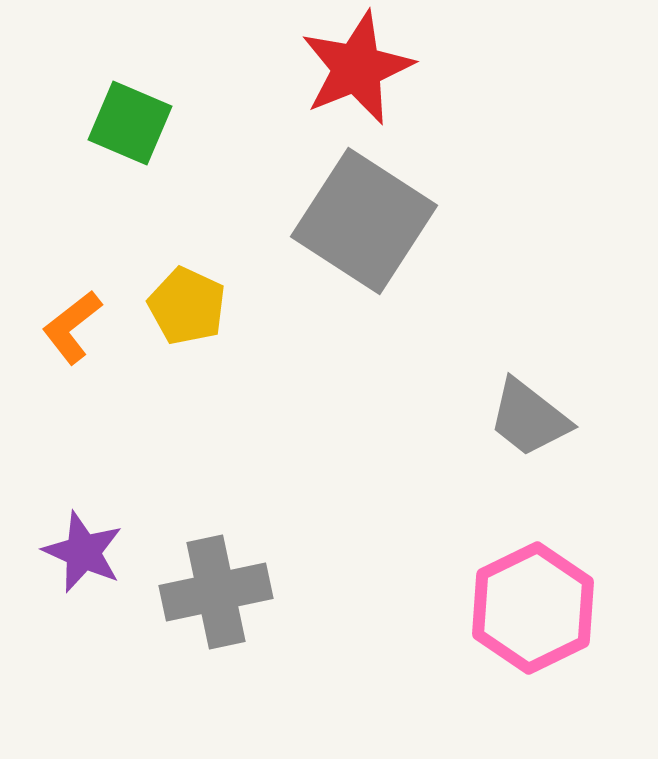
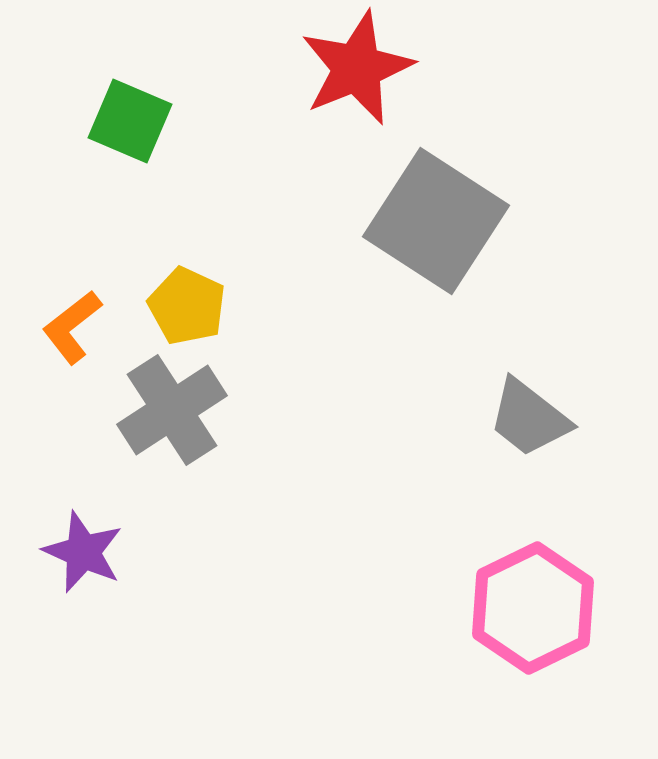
green square: moved 2 px up
gray square: moved 72 px right
gray cross: moved 44 px left, 182 px up; rotated 21 degrees counterclockwise
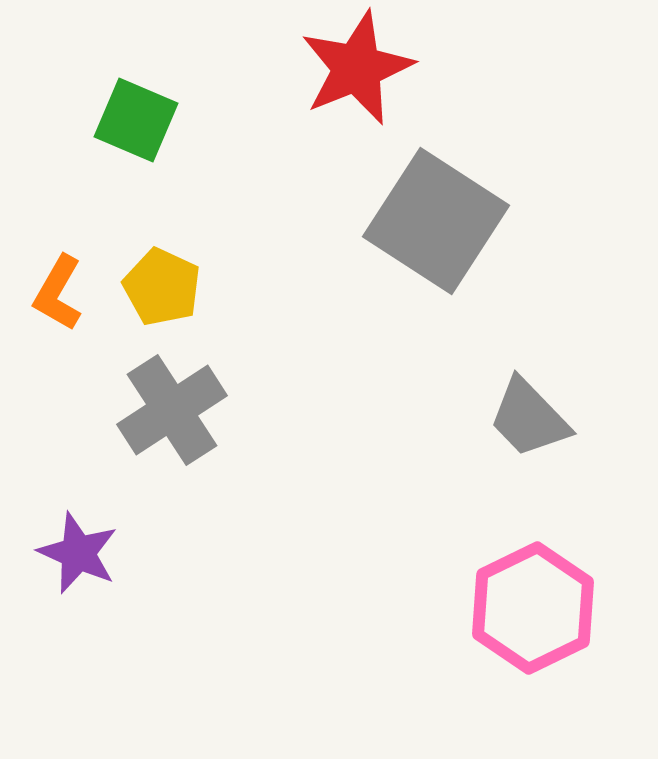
green square: moved 6 px right, 1 px up
yellow pentagon: moved 25 px left, 19 px up
orange L-shape: moved 14 px left, 34 px up; rotated 22 degrees counterclockwise
gray trapezoid: rotated 8 degrees clockwise
purple star: moved 5 px left, 1 px down
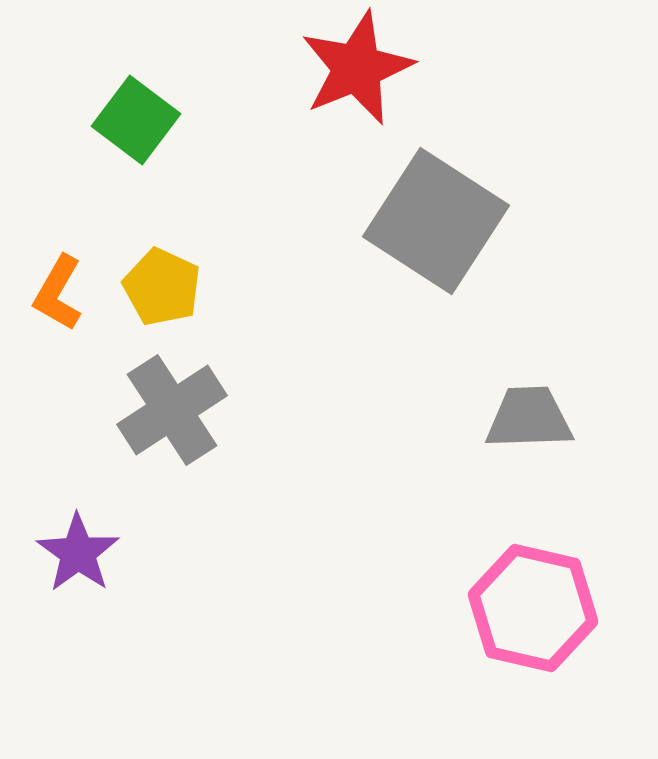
green square: rotated 14 degrees clockwise
gray trapezoid: rotated 132 degrees clockwise
purple star: rotated 12 degrees clockwise
pink hexagon: rotated 21 degrees counterclockwise
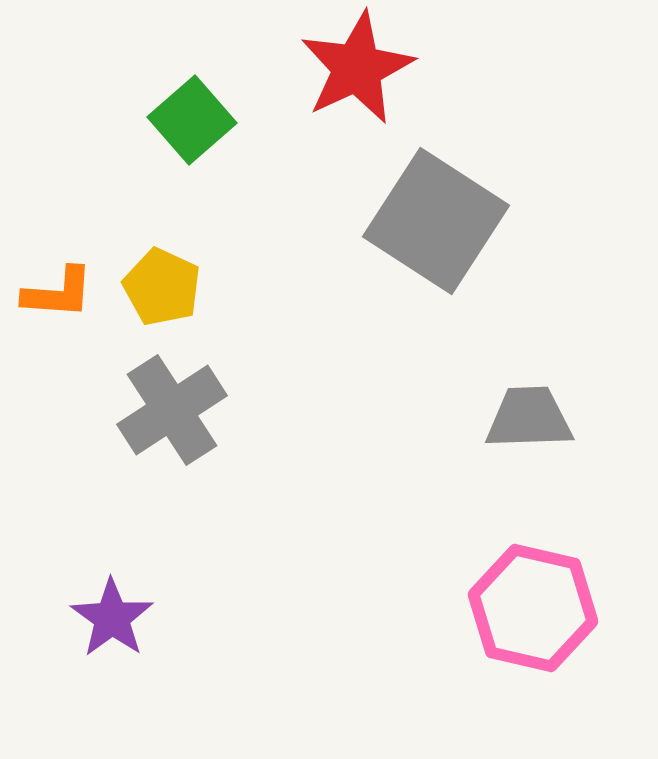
red star: rotated 3 degrees counterclockwise
green square: moved 56 px right; rotated 12 degrees clockwise
orange L-shape: rotated 116 degrees counterclockwise
purple star: moved 34 px right, 65 px down
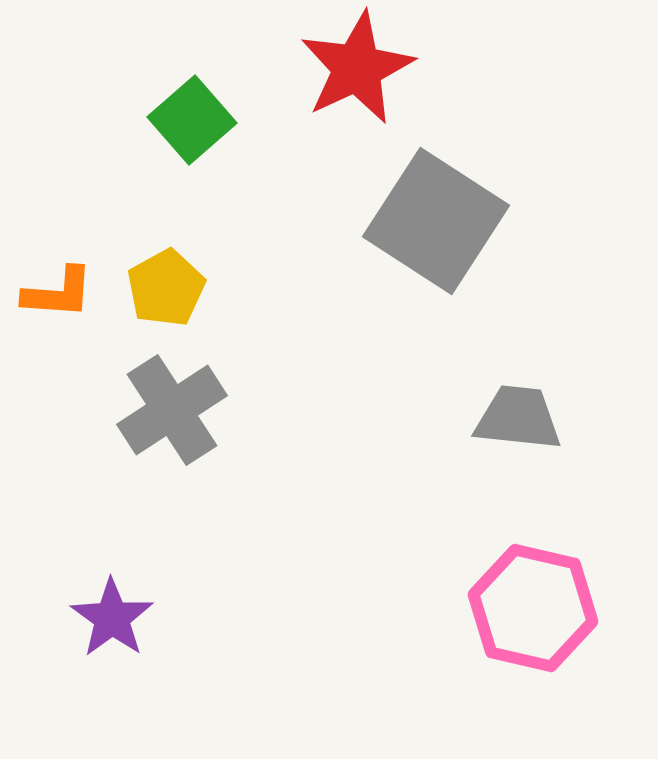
yellow pentagon: moved 4 px right, 1 px down; rotated 18 degrees clockwise
gray trapezoid: moved 11 px left; rotated 8 degrees clockwise
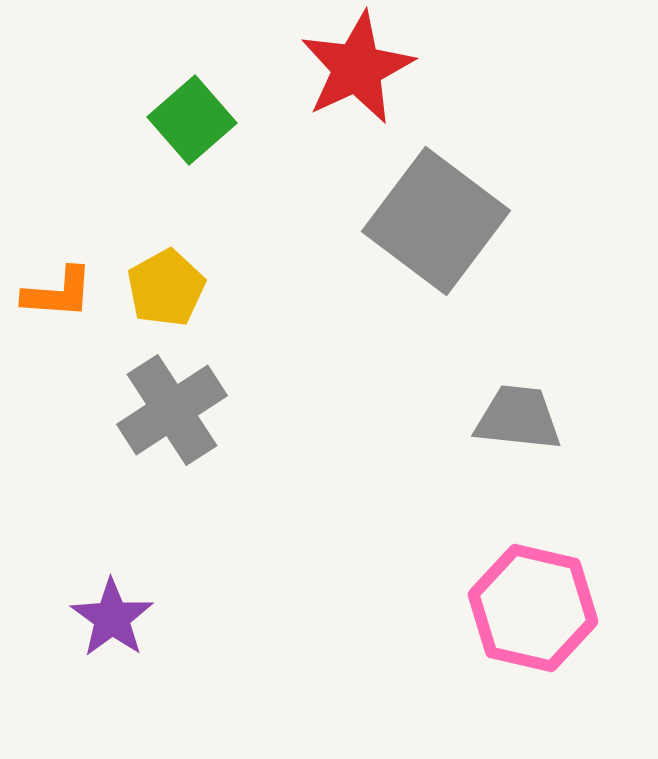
gray square: rotated 4 degrees clockwise
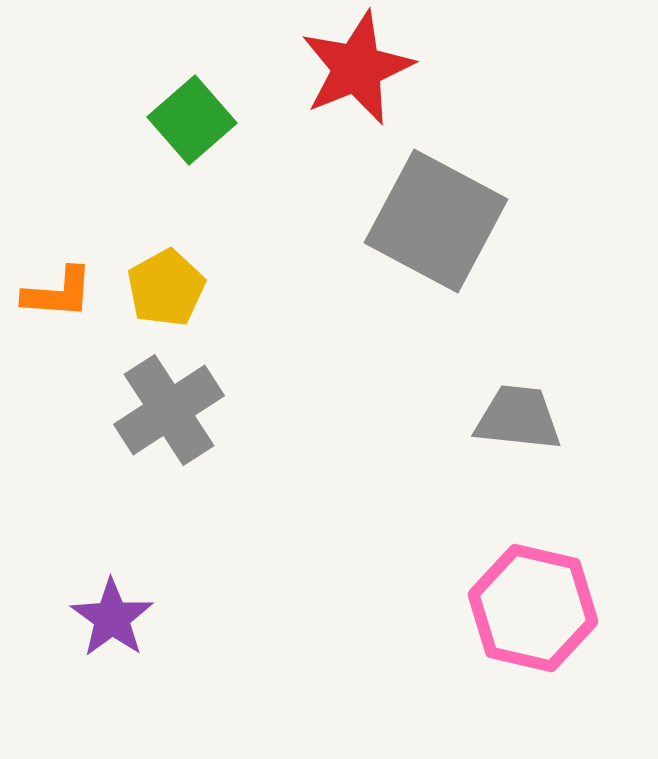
red star: rotated 3 degrees clockwise
gray square: rotated 9 degrees counterclockwise
gray cross: moved 3 px left
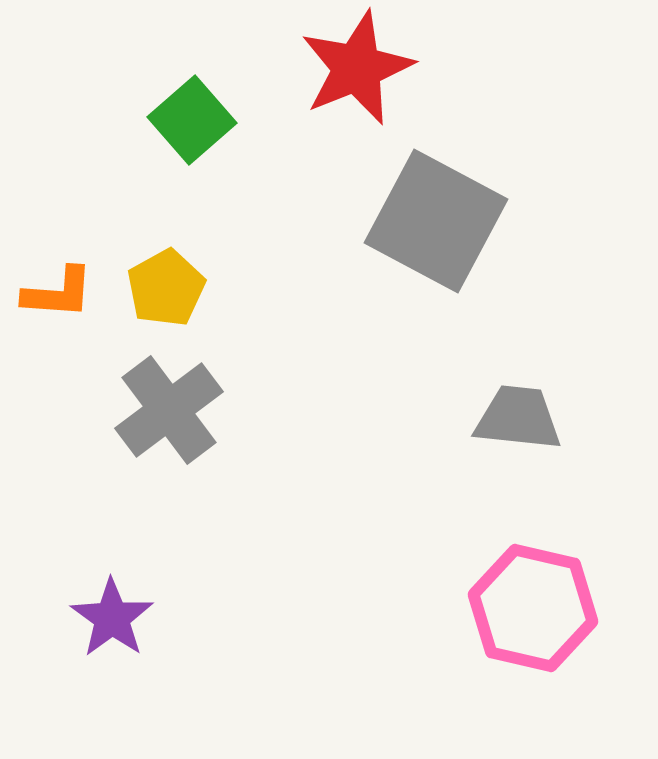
gray cross: rotated 4 degrees counterclockwise
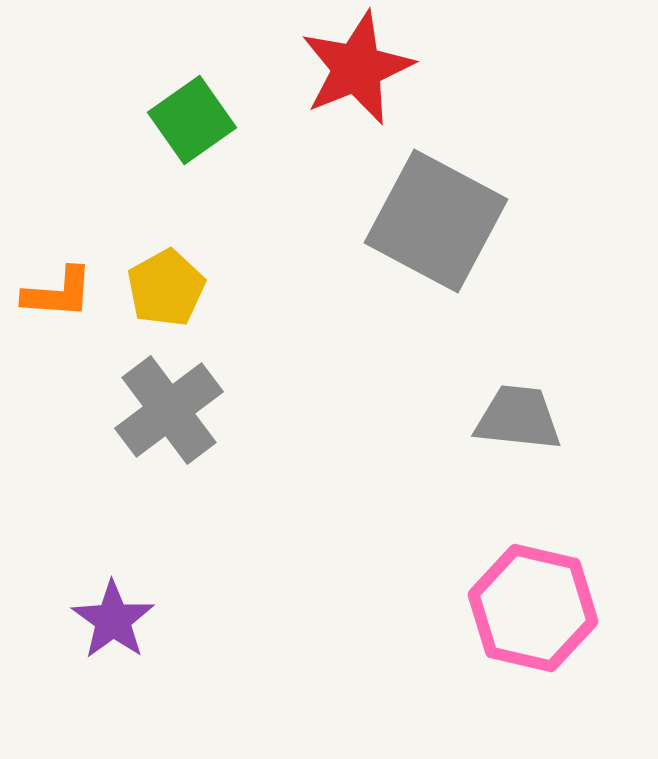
green square: rotated 6 degrees clockwise
purple star: moved 1 px right, 2 px down
